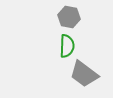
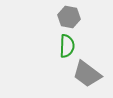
gray trapezoid: moved 3 px right
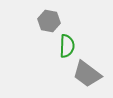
gray hexagon: moved 20 px left, 4 px down
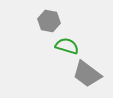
green semicircle: rotated 75 degrees counterclockwise
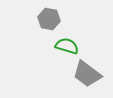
gray hexagon: moved 2 px up
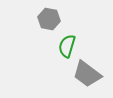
green semicircle: rotated 90 degrees counterclockwise
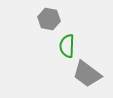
green semicircle: rotated 15 degrees counterclockwise
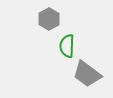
gray hexagon: rotated 20 degrees clockwise
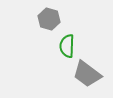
gray hexagon: rotated 15 degrees counterclockwise
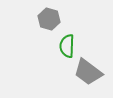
gray trapezoid: moved 1 px right, 2 px up
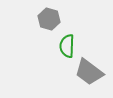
gray trapezoid: moved 1 px right
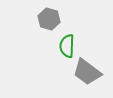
gray trapezoid: moved 2 px left
